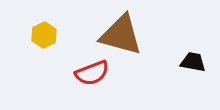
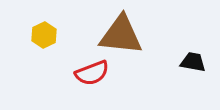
brown triangle: rotated 9 degrees counterclockwise
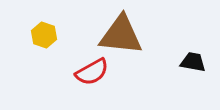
yellow hexagon: rotated 15 degrees counterclockwise
red semicircle: moved 1 px up; rotated 8 degrees counterclockwise
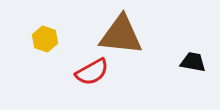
yellow hexagon: moved 1 px right, 4 px down
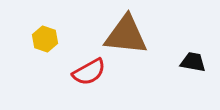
brown triangle: moved 5 px right
red semicircle: moved 3 px left
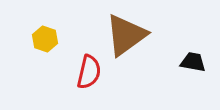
brown triangle: rotated 42 degrees counterclockwise
red semicircle: rotated 48 degrees counterclockwise
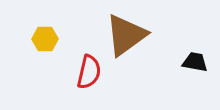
yellow hexagon: rotated 20 degrees counterclockwise
black trapezoid: moved 2 px right
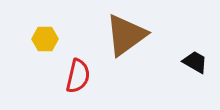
black trapezoid: rotated 20 degrees clockwise
red semicircle: moved 11 px left, 4 px down
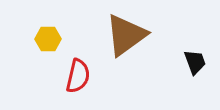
yellow hexagon: moved 3 px right
black trapezoid: rotated 40 degrees clockwise
